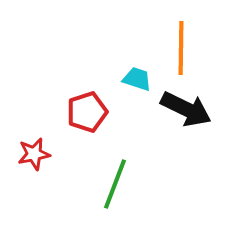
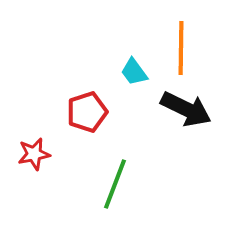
cyan trapezoid: moved 3 px left, 7 px up; rotated 144 degrees counterclockwise
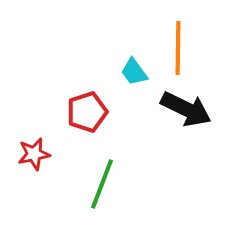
orange line: moved 3 px left
green line: moved 13 px left
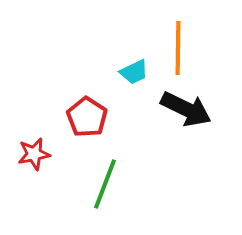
cyan trapezoid: rotated 80 degrees counterclockwise
red pentagon: moved 5 px down; rotated 21 degrees counterclockwise
green line: moved 3 px right
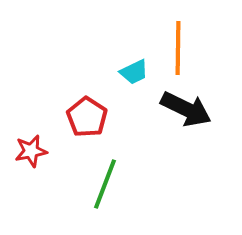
red star: moved 3 px left, 3 px up
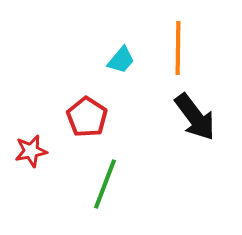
cyan trapezoid: moved 13 px left, 12 px up; rotated 24 degrees counterclockwise
black arrow: moved 9 px right, 8 px down; rotated 27 degrees clockwise
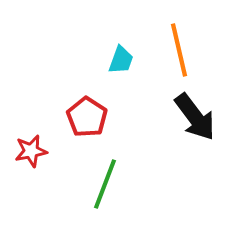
orange line: moved 1 px right, 2 px down; rotated 14 degrees counterclockwise
cyan trapezoid: rotated 20 degrees counterclockwise
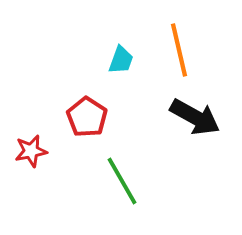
black arrow: rotated 24 degrees counterclockwise
green line: moved 17 px right, 3 px up; rotated 51 degrees counterclockwise
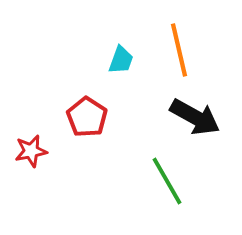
green line: moved 45 px right
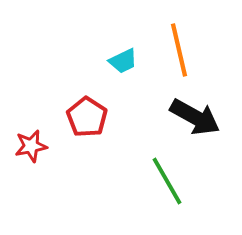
cyan trapezoid: moved 2 px right, 1 px down; rotated 44 degrees clockwise
red star: moved 5 px up
